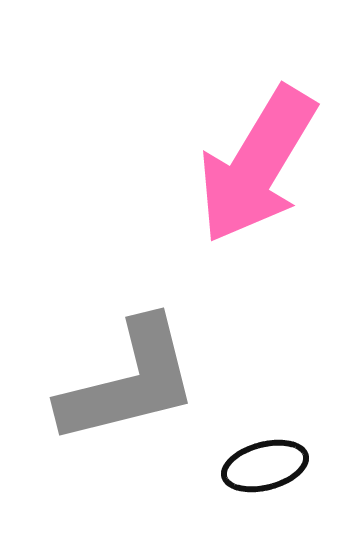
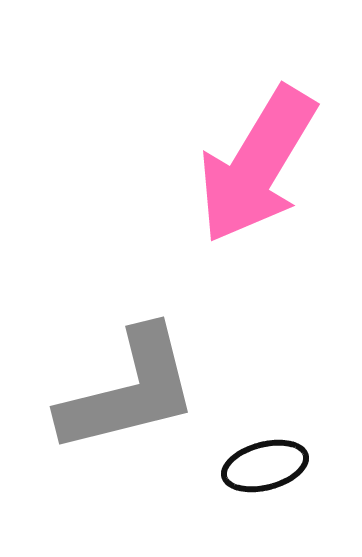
gray L-shape: moved 9 px down
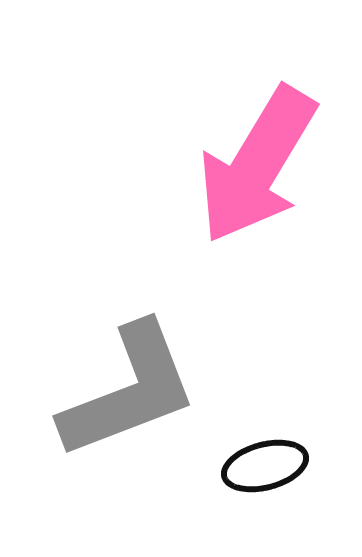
gray L-shape: rotated 7 degrees counterclockwise
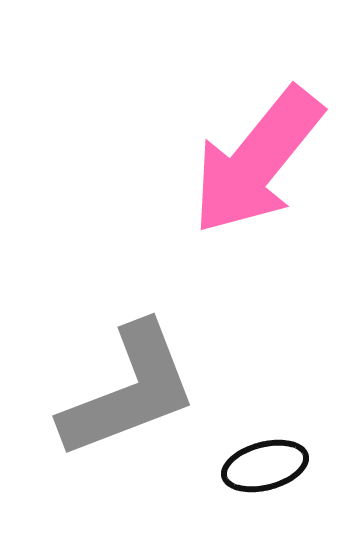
pink arrow: moved 4 px up; rotated 8 degrees clockwise
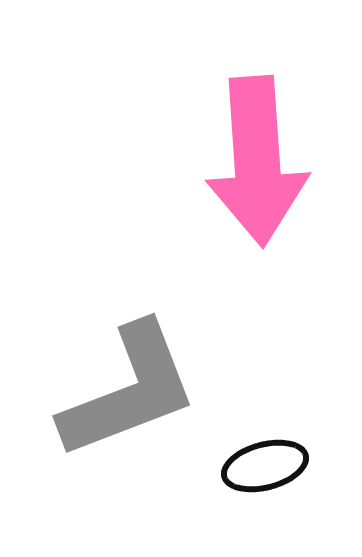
pink arrow: rotated 43 degrees counterclockwise
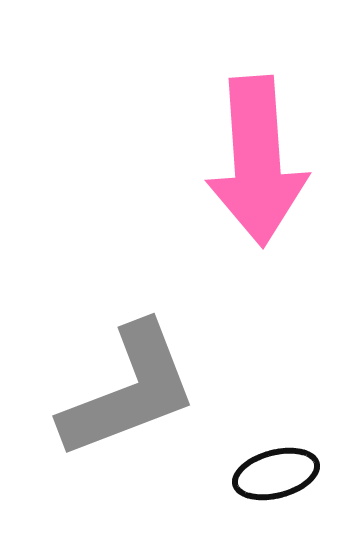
black ellipse: moved 11 px right, 8 px down
